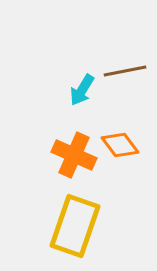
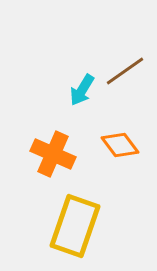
brown line: rotated 24 degrees counterclockwise
orange cross: moved 21 px left, 1 px up
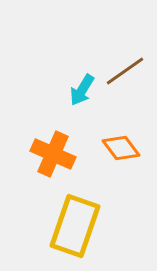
orange diamond: moved 1 px right, 3 px down
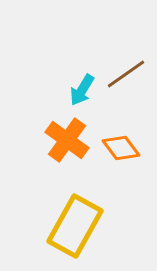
brown line: moved 1 px right, 3 px down
orange cross: moved 14 px right, 14 px up; rotated 12 degrees clockwise
yellow rectangle: rotated 10 degrees clockwise
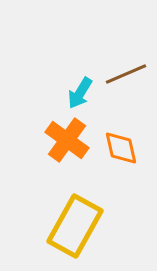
brown line: rotated 12 degrees clockwise
cyan arrow: moved 2 px left, 3 px down
orange diamond: rotated 24 degrees clockwise
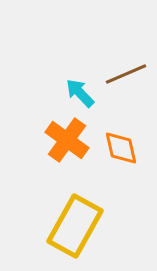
cyan arrow: rotated 104 degrees clockwise
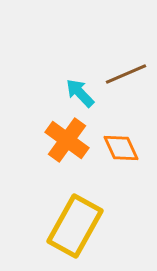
orange diamond: rotated 12 degrees counterclockwise
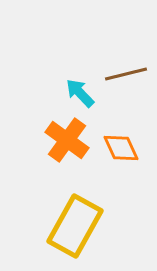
brown line: rotated 9 degrees clockwise
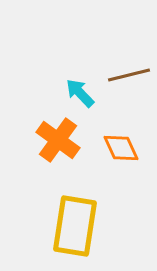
brown line: moved 3 px right, 1 px down
orange cross: moved 9 px left
yellow rectangle: rotated 20 degrees counterclockwise
